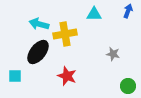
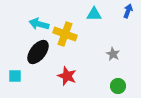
yellow cross: rotated 30 degrees clockwise
gray star: rotated 16 degrees clockwise
green circle: moved 10 px left
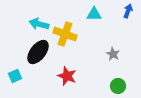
cyan square: rotated 24 degrees counterclockwise
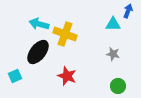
cyan triangle: moved 19 px right, 10 px down
gray star: rotated 16 degrees counterclockwise
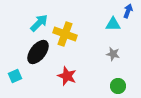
cyan arrow: moved 1 px up; rotated 120 degrees clockwise
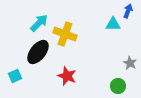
gray star: moved 17 px right, 9 px down; rotated 16 degrees clockwise
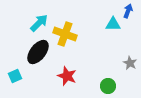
green circle: moved 10 px left
